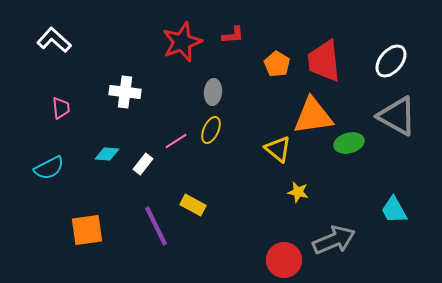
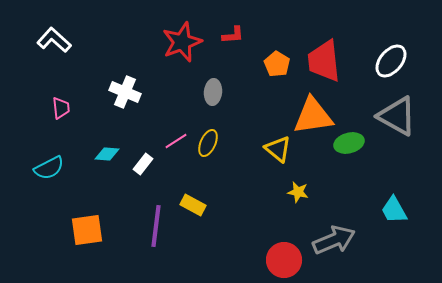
white cross: rotated 16 degrees clockwise
yellow ellipse: moved 3 px left, 13 px down
purple line: rotated 33 degrees clockwise
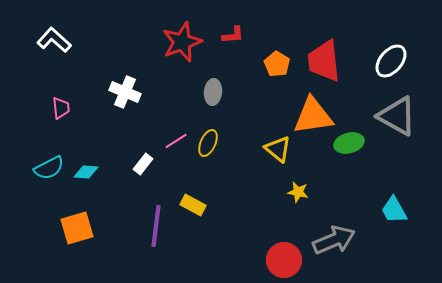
cyan diamond: moved 21 px left, 18 px down
orange square: moved 10 px left, 2 px up; rotated 8 degrees counterclockwise
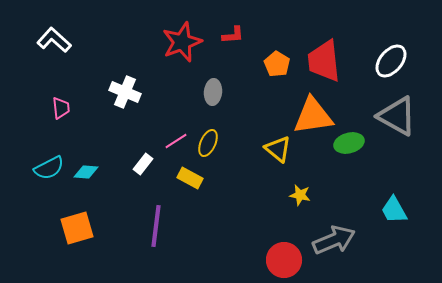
yellow star: moved 2 px right, 3 px down
yellow rectangle: moved 3 px left, 27 px up
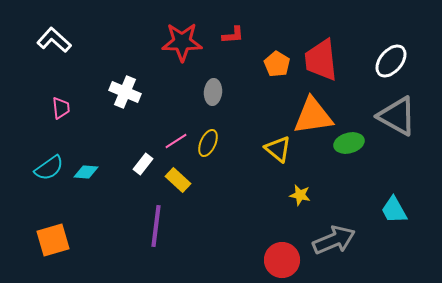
red star: rotated 21 degrees clockwise
red trapezoid: moved 3 px left, 1 px up
cyan semicircle: rotated 8 degrees counterclockwise
yellow rectangle: moved 12 px left, 2 px down; rotated 15 degrees clockwise
orange square: moved 24 px left, 12 px down
red circle: moved 2 px left
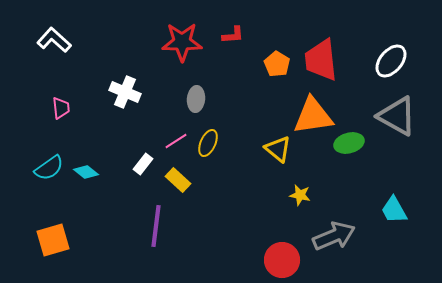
gray ellipse: moved 17 px left, 7 px down
cyan diamond: rotated 35 degrees clockwise
gray arrow: moved 4 px up
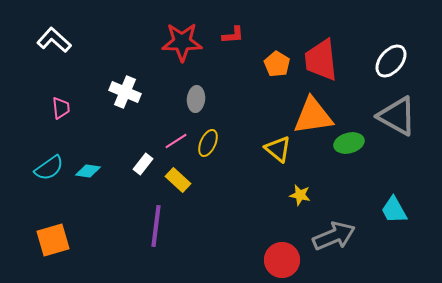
cyan diamond: moved 2 px right, 1 px up; rotated 30 degrees counterclockwise
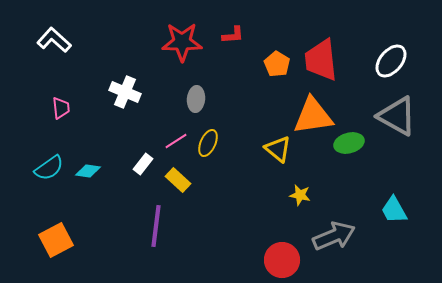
orange square: moved 3 px right; rotated 12 degrees counterclockwise
